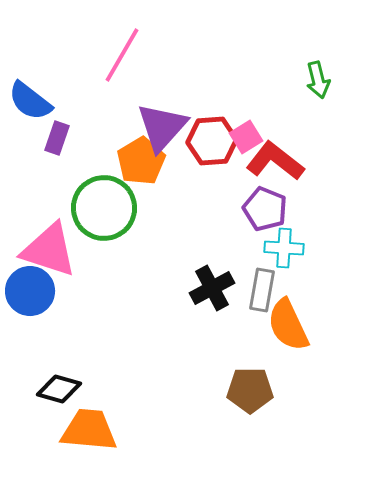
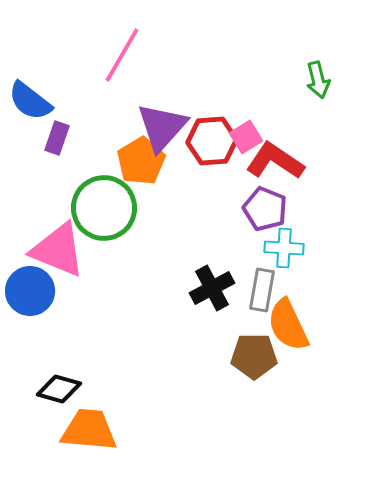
red L-shape: rotated 4 degrees counterclockwise
pink triangle: moved 9 px right; rotated 4 degrees clockwise
brown pentagon: moved 4 px right, 34 px up
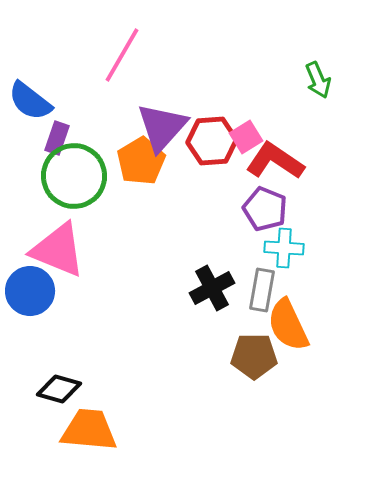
green arrow: rotated 9 degrees counterclockwise
green circle: moved 30 px left, 32 px up
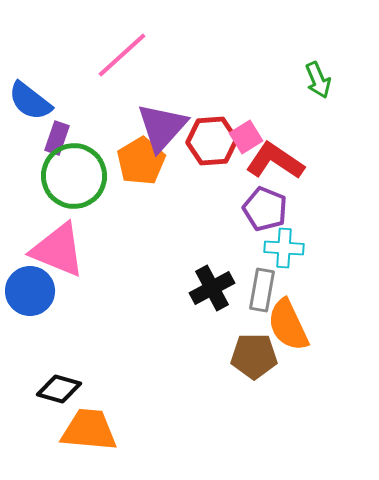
pink line: rotated 18 degrees clockwise
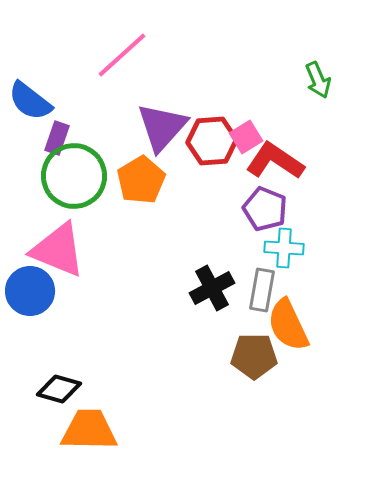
orange pentagon: moved 19 px down
orange trapezoid: rotated 4 degrees counterclockwise
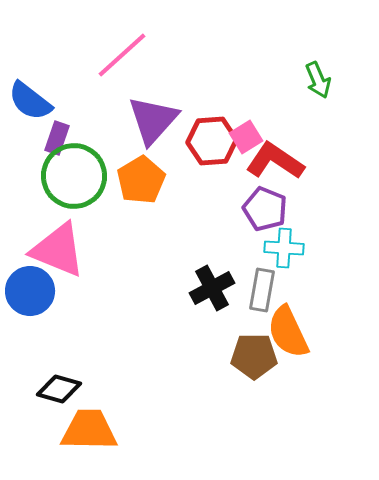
purple triangle: moved 9 px left, 7 px up
orange semicircle: moved 7 px down
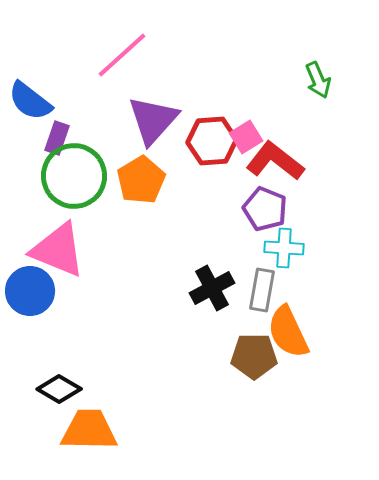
red L-shape: rotated 4 degrees clockwise
black diamond: rotated 15 degrees clockwise
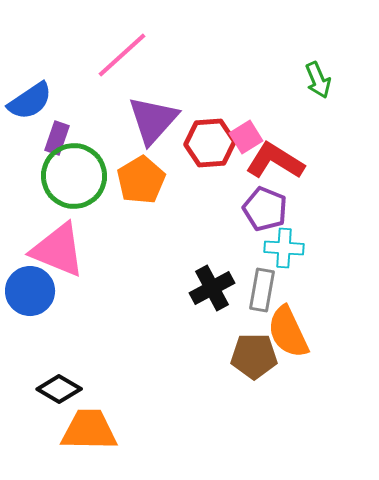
blue semicircle: rotated 72 degrees counterclockwise
red hexagon: moved 2 px left, 2 px down
red L-shape: rotated 6 degrees counterclockwise
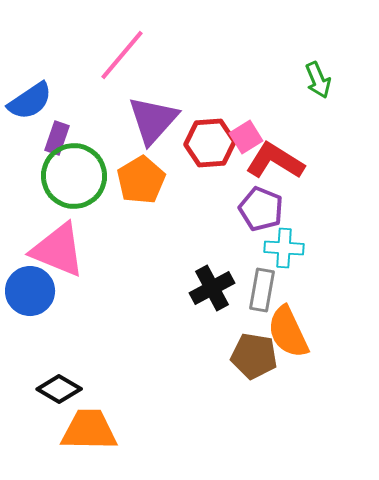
pink line: rotated 8 degrees counterclockwise
purple pentagon: moved 4 px left
brown pentagon: rotated 9 degrees clockwise
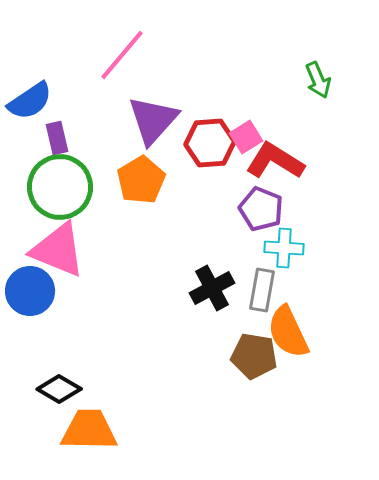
purple rectangle: rotated 32 degrees counterclockwise
green circle: moved 14 px left, 11 px down
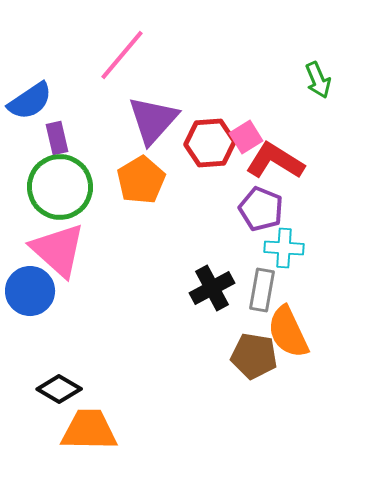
pink triangle: rotated 20 degrees clockwise
